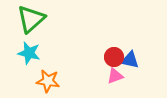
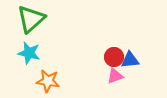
blue triangle: rotated 18 degrees counterclockwise
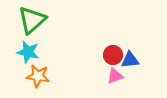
green triangle: moved 1 px right, 1 px down
cyan star: moved 1 px left, 1 px up
red circle: moved 1 px left, 2 px up
orange star: moved 10 px left, 5 px up
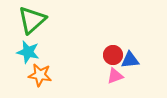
orange star: moved 2 px right, 1 px up
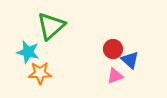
green triangle: moved 19 px right, 6 px down
red circle: moved 6 px up
blue triangle: rotated 48 degrees clockwise
orange star: moved 2 px up; rotated 10 degrees counterclockwise
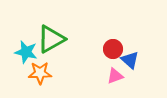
green triangle: moved 13 px down; rotated 12 degrees clockwise
cyan star: moved 2 px left
